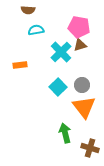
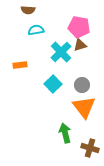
cyan square: moved 5 px left, 3 px up
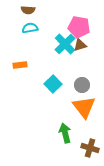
cyan semicircle: moved 6 px left, 2 px up
cyan cross: moved 4 px right, 8 px up
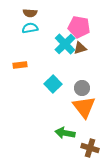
brown semicircle: moved 2 px right, 3 px down
brown triangle: moved 3 px down
gray circle: moved 3 px down
green arrow: rotated 66 degrees counterclockwise
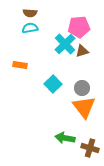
pink pentagon: rotated 15 degrees counterclockwise
brown triangle: moved 2 px right, 3 px down
orange rectangle: rotated 16 degrees clockwise
green arrow: moved 5 px down
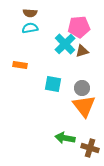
cyan square: rotated 36 degrees counterclockwise
orange triangle: moved 1 px up
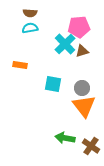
brown cross: moved 1 px right, 2 px up; rotated 18 degrees clockwise
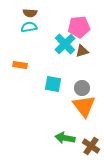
cyan semicircle: moved 1 px left, 1 px up
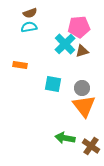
brown semicircle: rotated 24 degrees counterclockwise
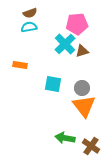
pink pentagon: moved 2 px left, 3 px up
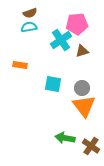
cyan cross: moved 4 px left, 4 px up; rotated 10 degrees clockwise
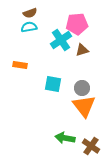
brown triangle: moved 1 px up
